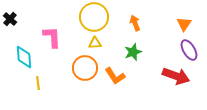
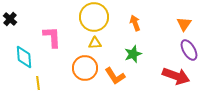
green star: moved 2 px down
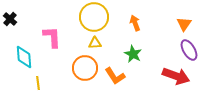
green star: rotated 24 degrees counterclockwise
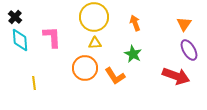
black cross: moved 5 px right, 2 px up
cyan diamond: moved 4 px left, 17 px up
yellow line: moved 4 px left
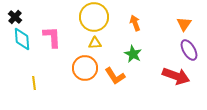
cyan diamond: moved 2 px right, 1 px up
